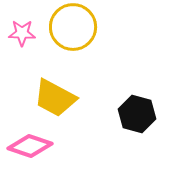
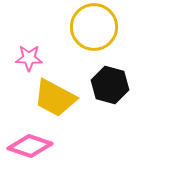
yellow circle: moved 21 px right
pink star: moved 7 px right, 25 px down
black hexagon: moved 27 px left, 29 px up
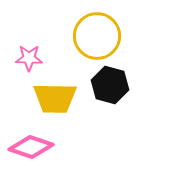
yellow circle: moved 3 px right, 9 px down
yellow trapezoid: rotated 27 degrees counterclockwise
pink diamond: moved 1 px right, 1 px down
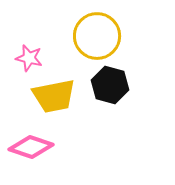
pink star: rotated 12 degrees clockwise
yellow trapezoid: moved 1 px left, 2 px up; rotated 12 degrees counterclockwise
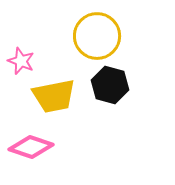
pink star: moved 8 px left, 3 px down; rotated 8 degrees clockwise
